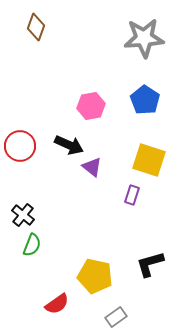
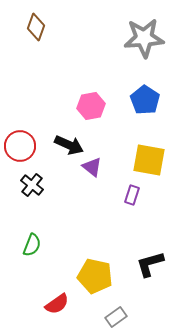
yellow square: rotated 8 degrees counterclockwise
black cross: moved 9 px right, 30 px up
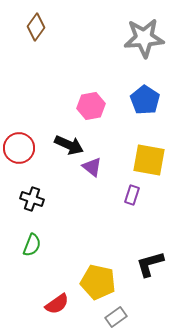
brown diamond: rotated 16 degrees clockwise
red circle: moved 1 px left, 2 px down
black cross: moved 14 px down; rotated 20 degrees counterclockwise
yellow pentagon: moved 3 px right, 6 px down
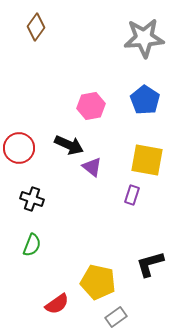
yellow square: moved 2 px left
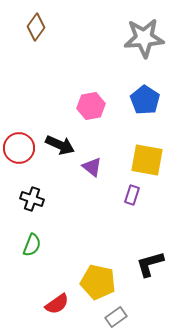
black arrow: moved 9 px left
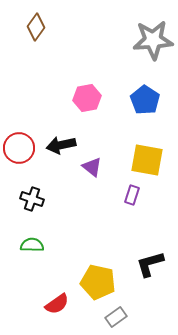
gray star: moved 9 px right, 2 px down
pink hexagon: moved 4 px left, 8 px up
black arrow: moved 1 px right; rotated 144 degrees clockwise
green semicircle: rotated 110 degrees counterclockwise
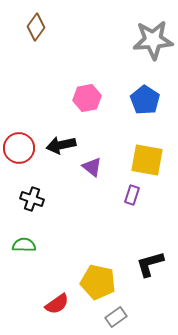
green semicircle: moved 8 px left
